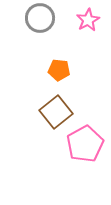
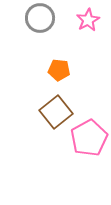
pink pentagon: moved 4 px right, 6 px up
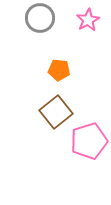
pink pentagon: moved 3 px down; rotated 12 degrees clockwise
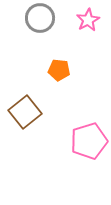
brown square: moved 31 px left
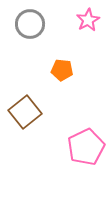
gray circle: moved 10 px left, 6 px down
orange pentagon: moved 3 px right
pink pentagon: moved 3 px left, 6 px down; rotated 9 degrees counterclockwise
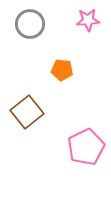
pink star: rotated 25 degrees clockwise
brown square: moved 2 px right
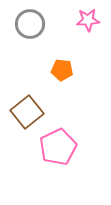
pink pentagon: moved 28 px left
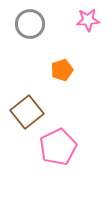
orange pentagon: rotated 25 degrees counterclockwise
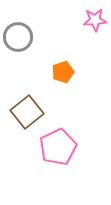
pink star: moved 7 px right
gray circle: moved 12 px left, 13 px down
orange pentagon: moved 1 px right, 2 px down
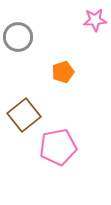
brown square: moved 3 px left, 3 px down
pink pentagon: rotated 15 degrees clockwise
